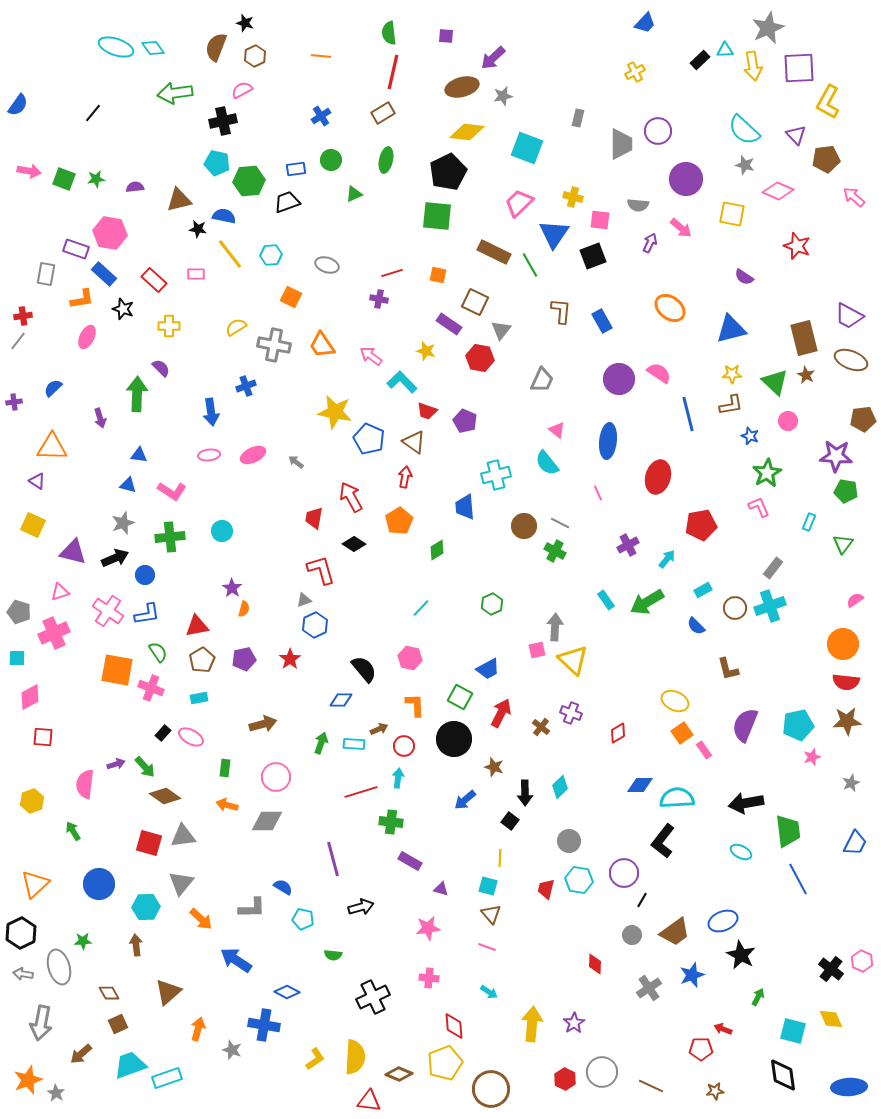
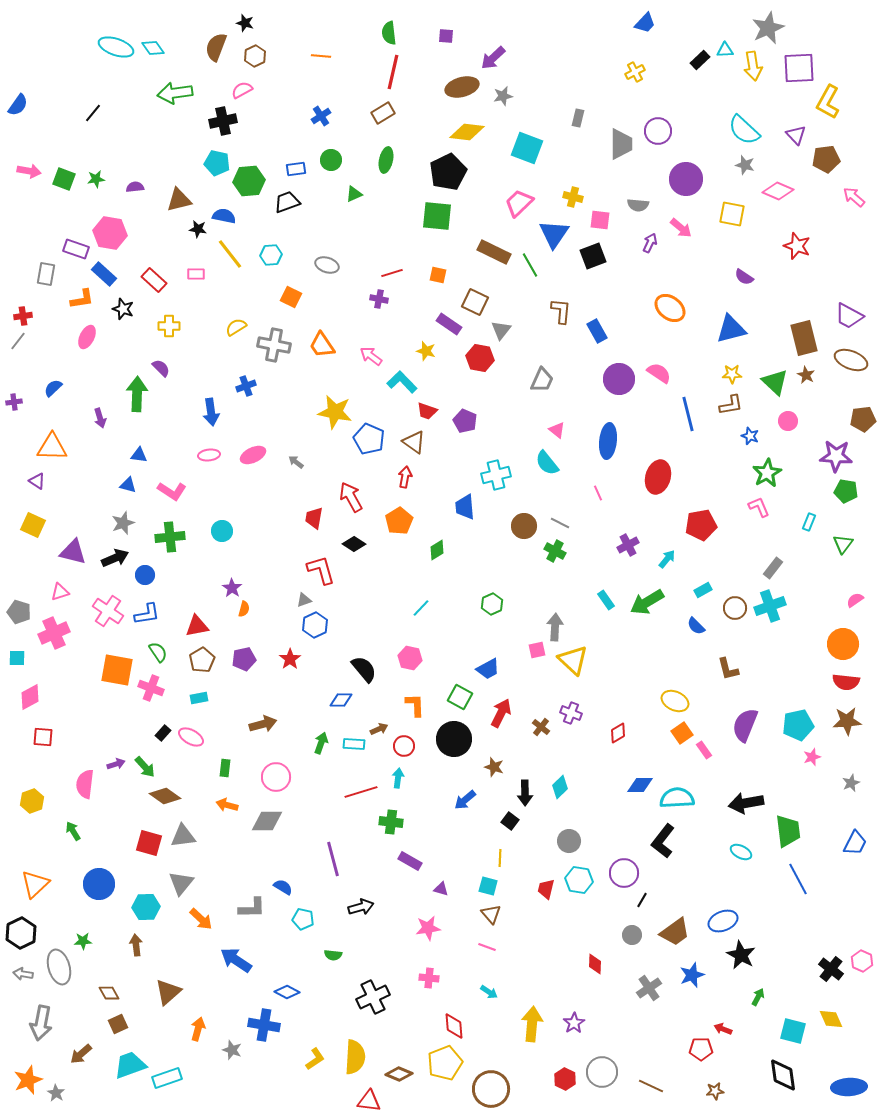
blue rectangle at (602, 321): moved 5 px left, 10 px down
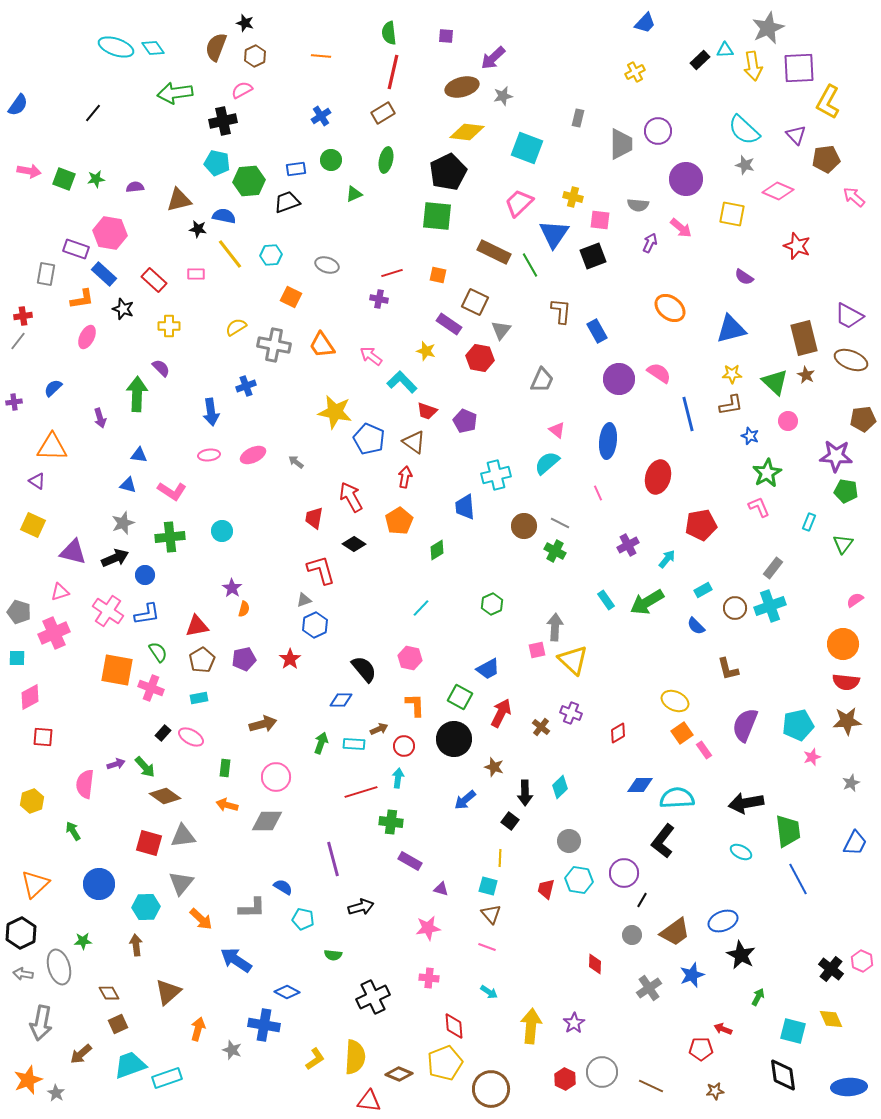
cyan semicircle at (547, 463): rotated 88 degrees clockwise
yellow arrow at (532, 1024): moved 1 px left, 2 px down
